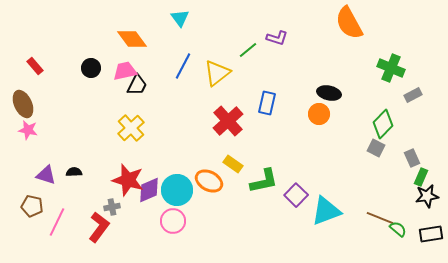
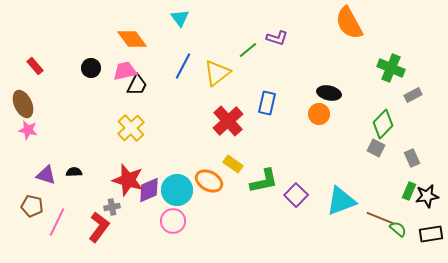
green rectangle at (421, 177): moved 12 px left, 14 px down
cyan triangle at (326, 211): moved 15 px right, 10 px up
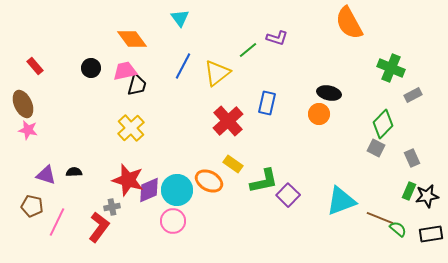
black trapezoid at (137, 85): rotated 10 degrees counterclockwise
purple square at (296, 195): moved 8 px left
